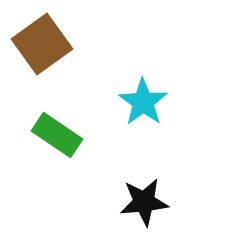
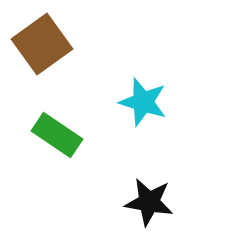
cyan star: rotated 18 degrees counterclockwise
black star: moved 5 px right; rotated 15 degrees clockwise
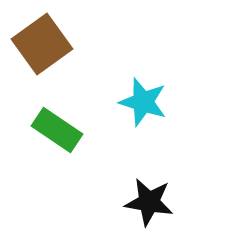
green rectangle: moved 5 px up
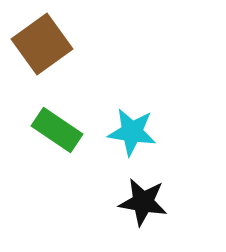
cyan star: moved 11 px left, 30 px down; rotated 9 degrees counterclockwise
black star: moved 6 px left
